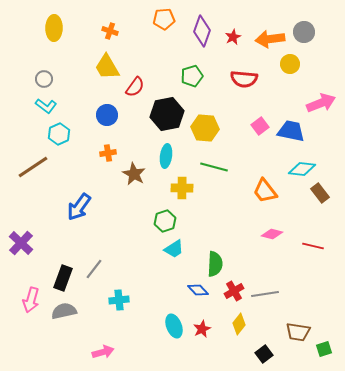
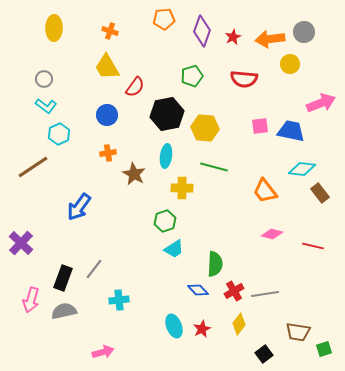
pink square at (260, 126): rotated 30 degrees clockwise
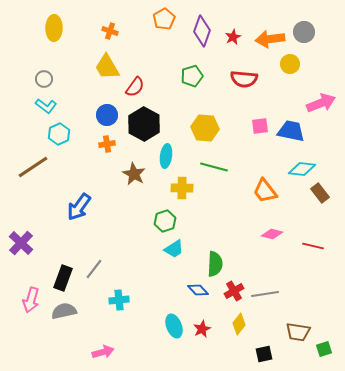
orange pentagon at (164, 19): rotated 25 degrees counterclockwise
black hexagon at (167, 114): moved 23 px left, 10 px down; rotated 20 degrees counterclockwise
orange cross at (108, 153): moved 1 px left, 9 px up
black square at (264, 354): rotated 24 degrees clockwise
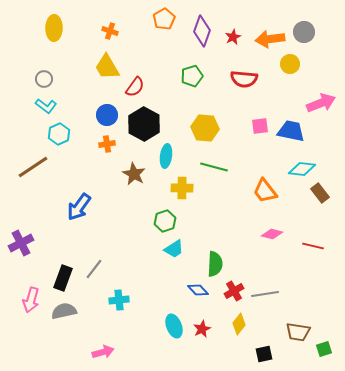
purple cross at (21, 243): rotated 20 degrees clockwise
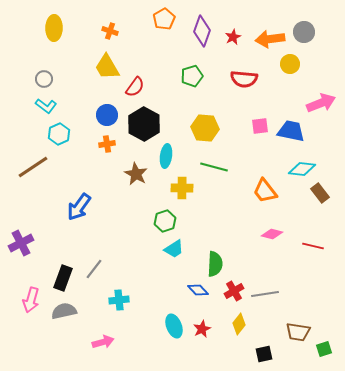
brown star at (134, 174): moved 2 px right
pink arrow at (103, 352): moved 10 px up
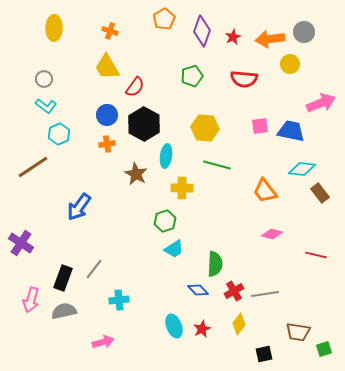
green line at (214, 167): moved 3 px right, 2 px up
purple cross at (21, 243): rotated 30 degrees counterclockwise
red line at (313, 246): moved 3 px right, 9 px down
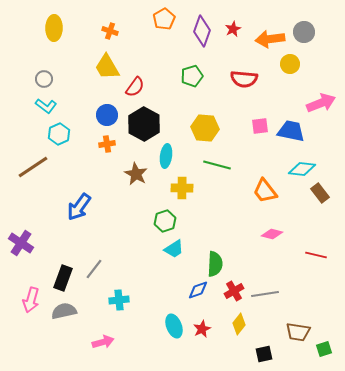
red star at (233, 37): moved 8 px up
blue diamond at (198, 290): rotated 65 degrees counterclockwise
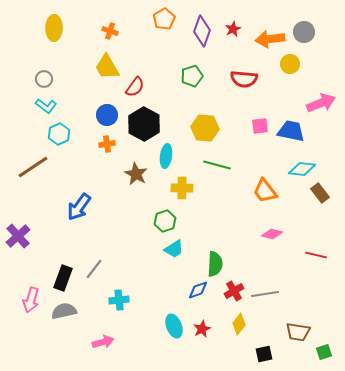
purple cross at (21, 243): moved 3 px left, 7 px up; rotated 15 degrees clockwise
green square at (324, 349): moved 3 px down
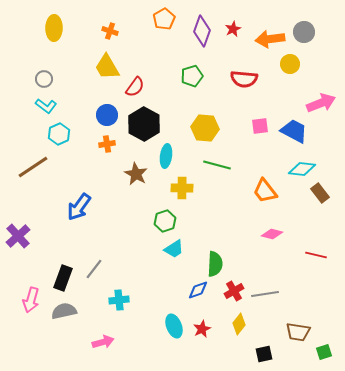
blue trapezoid at (291, 131): moved 3 px right; rotated 16 degrees clockwise
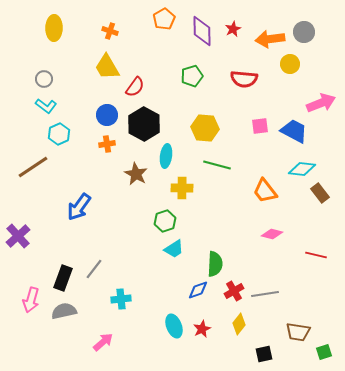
purple diamond at (202, 31): rotated 20 degrees counterclockwise
cyan cross at (119, 300): moved 2 px right, 1 px up
pink arrow at (103, 342): rotated 25 degrees counterclockwise
